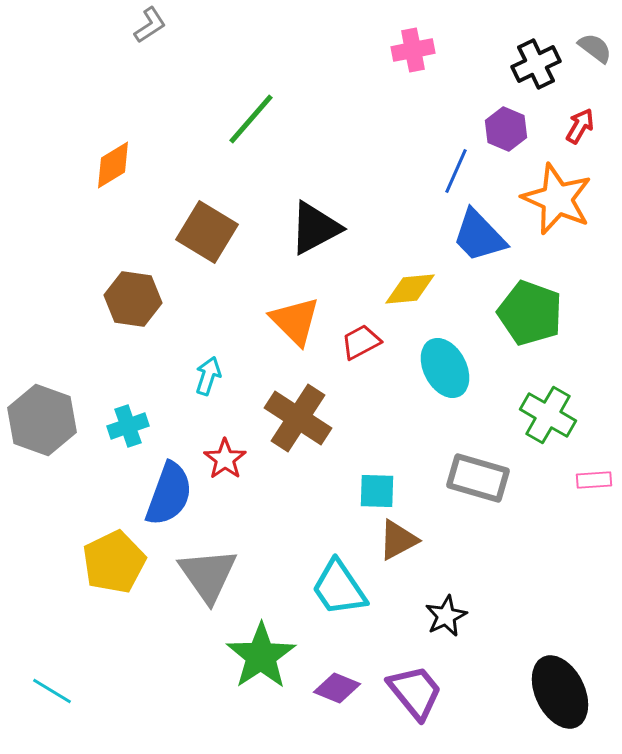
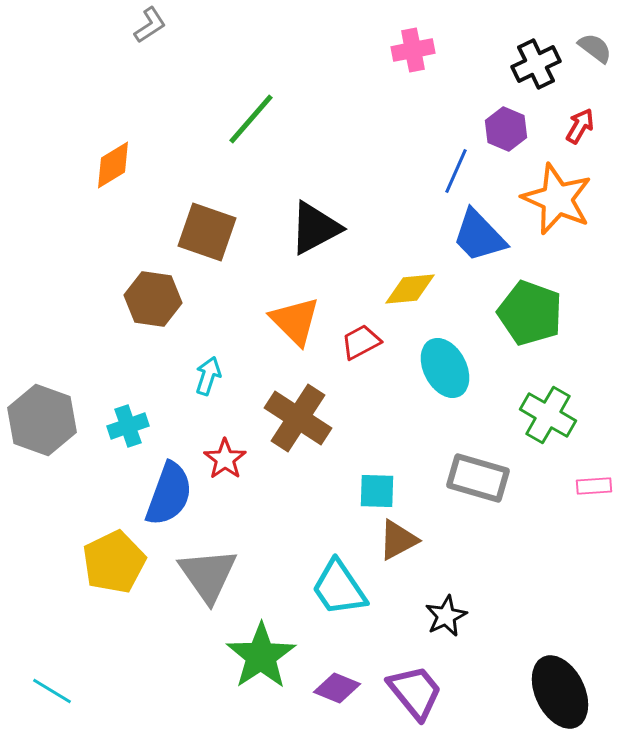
brown square: rotated 12 degrees counterclockwise
brown hexagon: moved 20 px right
pink rectangle: moved 6 px down
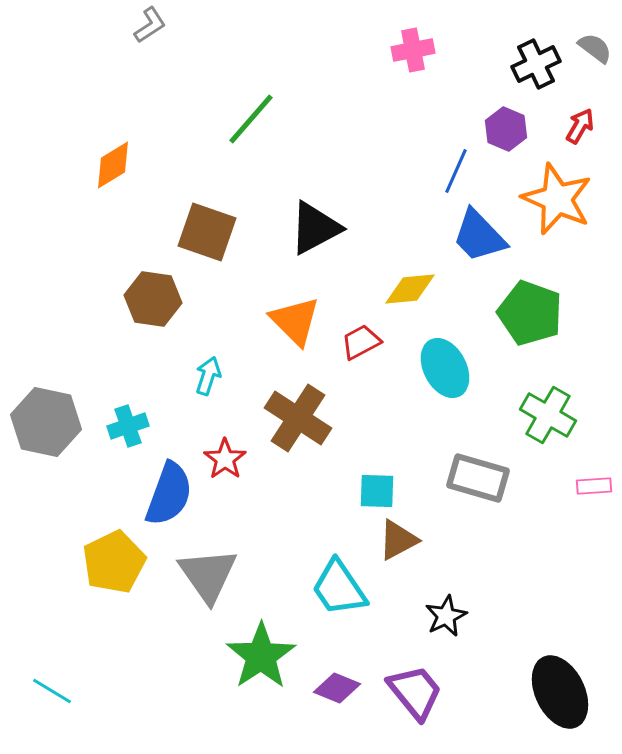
gray hexagon: moved 4 px right, 2 px down; rotated 8 degrees counterclockwise
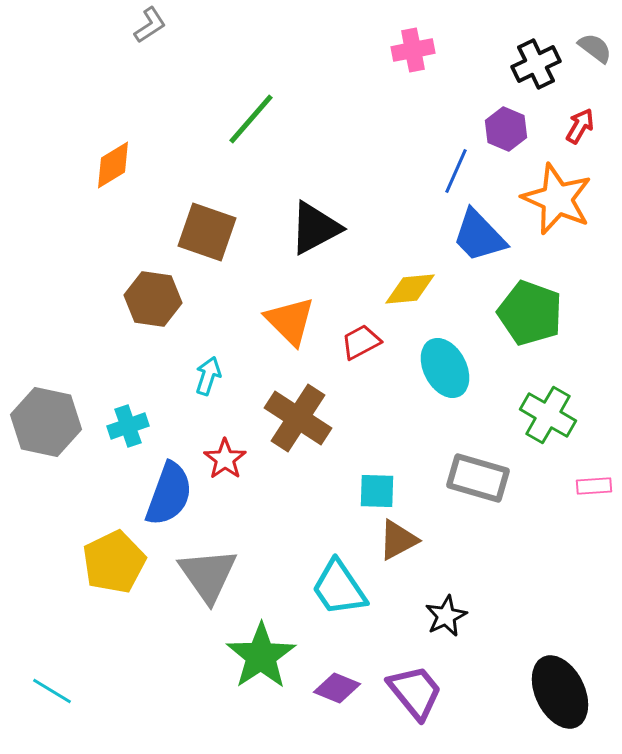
orange triangle: moved 5 px left
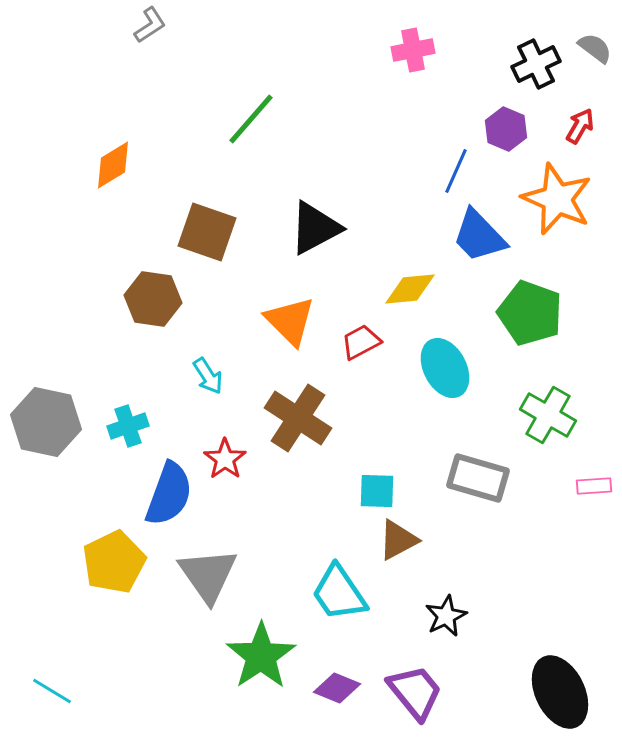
cyan arrow: rotated 129 degrees clockwise
cyan trapezoid: moved 5 px down
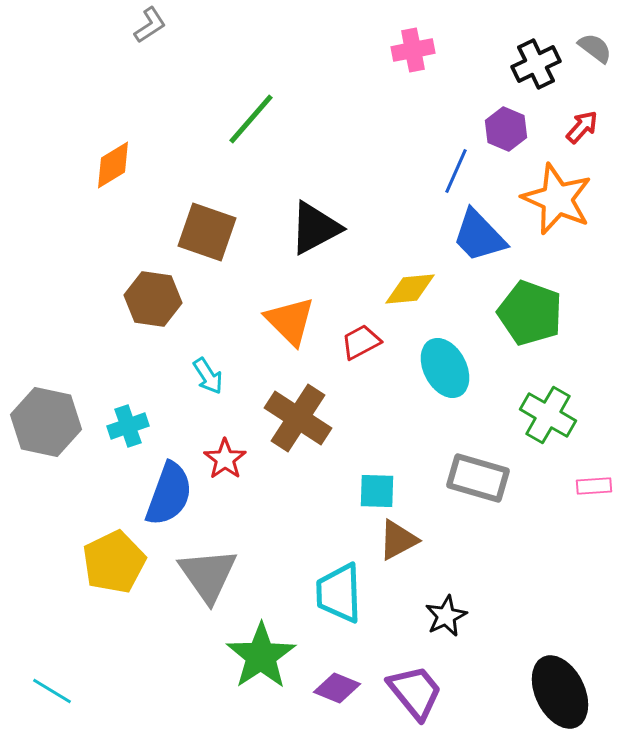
red arrow: moved 2 px right, 1 px down; rotated 12 degrees clockwise
cyan trapezoid: rotated 32 degrees clockwise
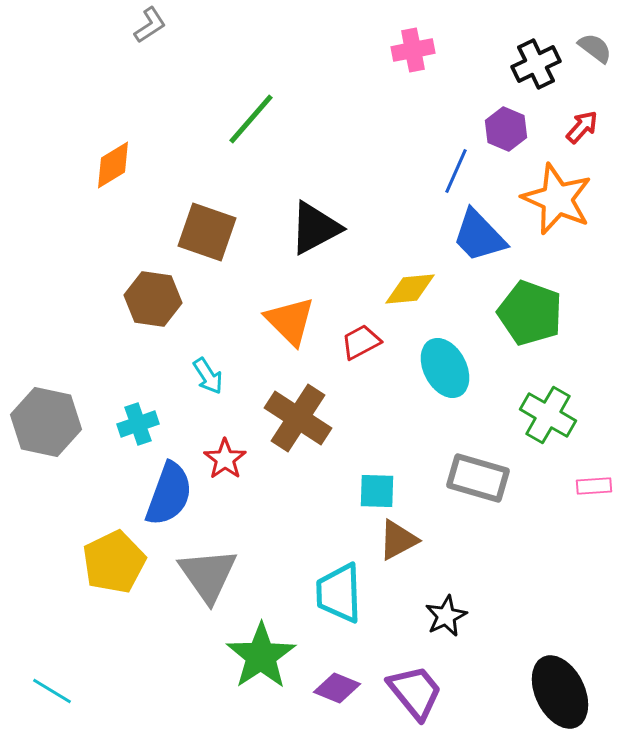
cyan cross: moved 10 px right, 2 px up
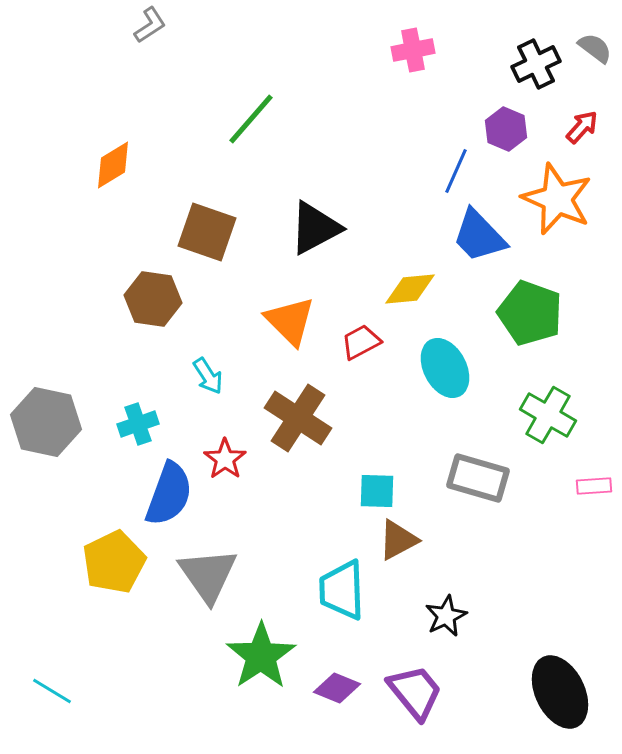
cyan trapezoid: moved 3 px right, 3 px up
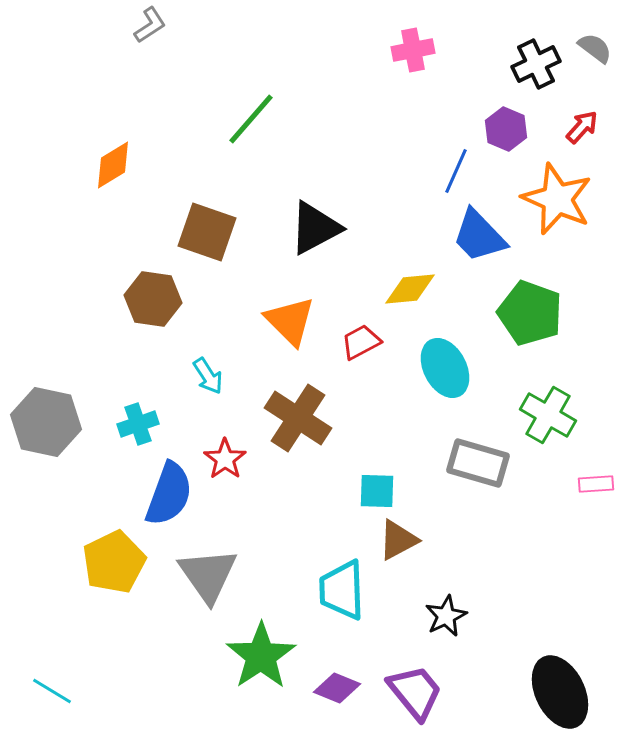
gray rectangle: moved 15 px up
pink rectangle: moved 2 px right, 2 px up
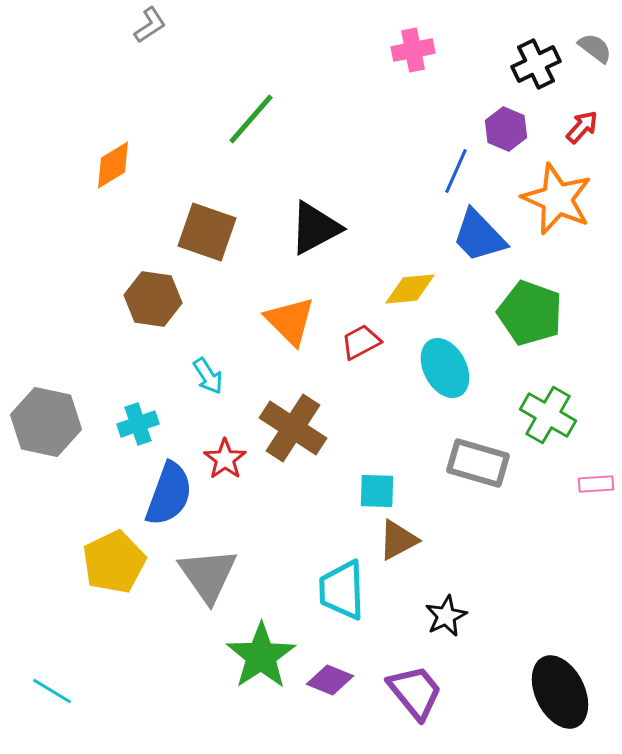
brown cross: moved 5 px left, 10 px down
purple diamond: moved 7 px left, 8 px up
